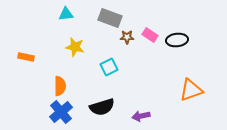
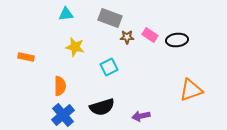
blue cross: moved 2 px right, 3 px down
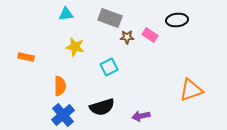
black ellipse: moved 20 px up
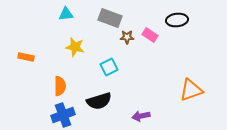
black semicircle: moved 3 px left, 6 px up
blue cross: rotated 20 degrees clockwise
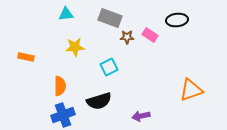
yellow star: rotated 18 degrees counterclockwise
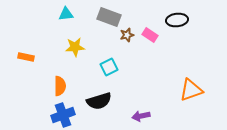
gray rectangle: moved 1 px left, 1 px up
brown star: moved 2 px up; rotated 16 degrees counterclockwise
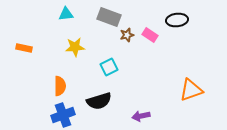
orange rectangle: moved 2 px left, 9 px up
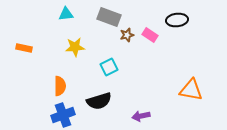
orange triangle: rotated 30 degrees clockwise
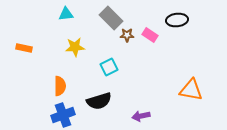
gray rectangle: moved 2 px right, 1 px down; rotated 25 degrees clockwise
brown star: rotated 16 degrees clockwise
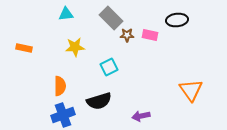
pink rectangle: rotated 21 degrees counterclockwise
orange triangle: rotated 45 degrees clockwise
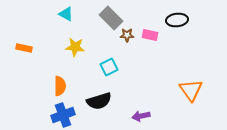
cyan triangle: rotated 35 degrees clockwise
yellow star: rotated 12 degrees clockwise
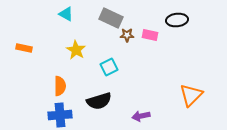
gray rectangle: rotated 20 degrees counterclockwise
yellow star: moved 1 px right, 3 px down; rotated 24 degrees clockwise
orange triangle: moved 5 px down; rotated 20 degrees clockwise
blue cross: moved 3 px left; rotated 15 degrees clockwise
